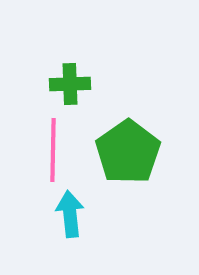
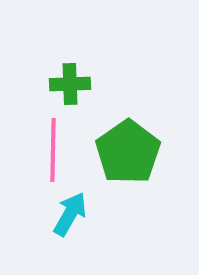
cyan arrow: rotated 36 degrees clockwise
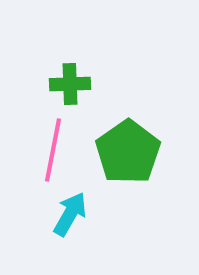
pink line: rotated 10 degrees clockwise
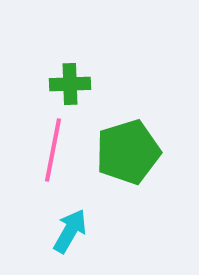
green pentagon: rotated 18 degrees clockwise
cyan arrow: moved 17 px down
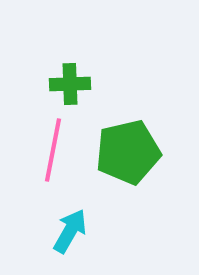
green pentagon: rotated 4 degrees clockwise
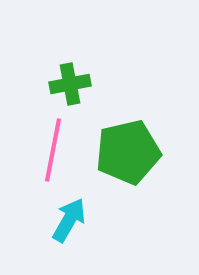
green cross: rotated 9 degrees counterclockwise
cyan arrow: moved 1 px left, 11 px up
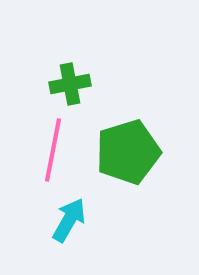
green pentagon: rotated 4 degrees counterclockwise
